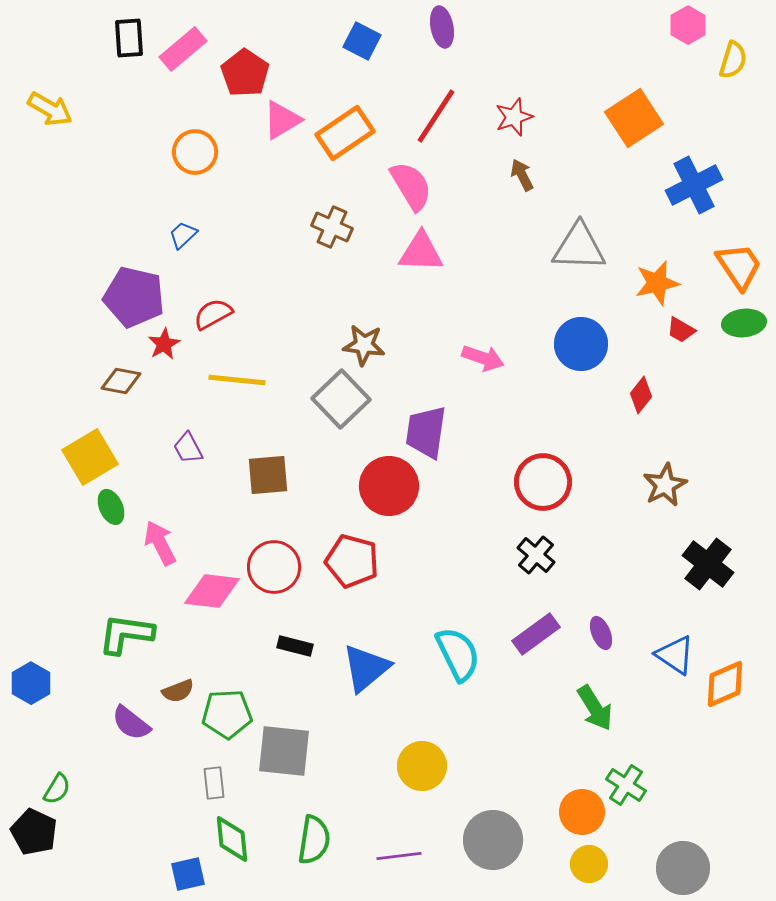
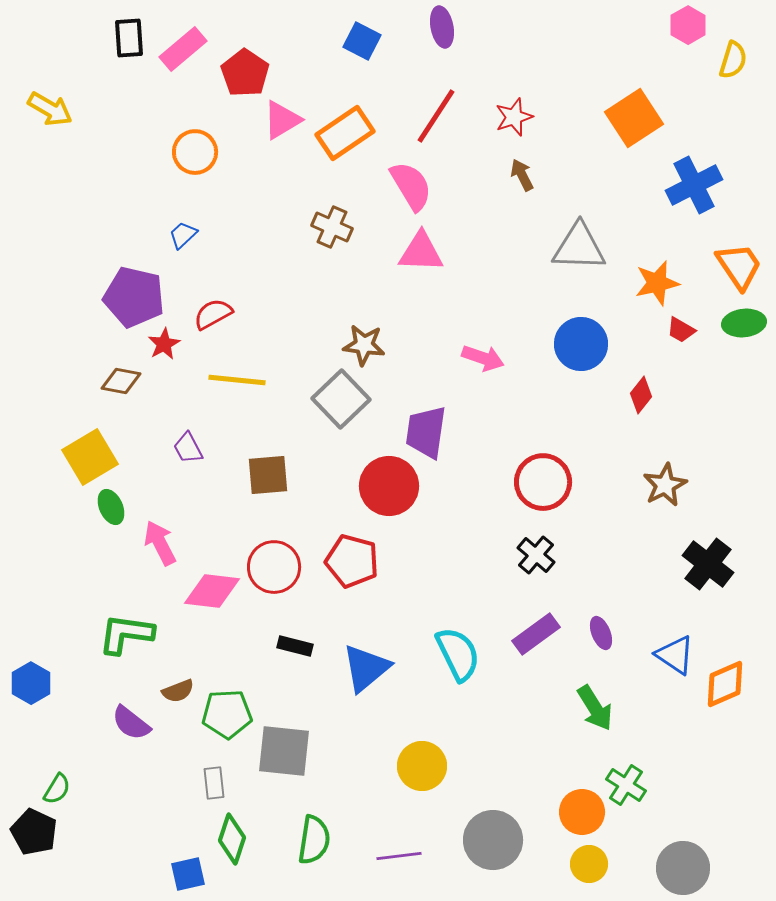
green diamond at (232, 839): rotated 24 degrees clockwise
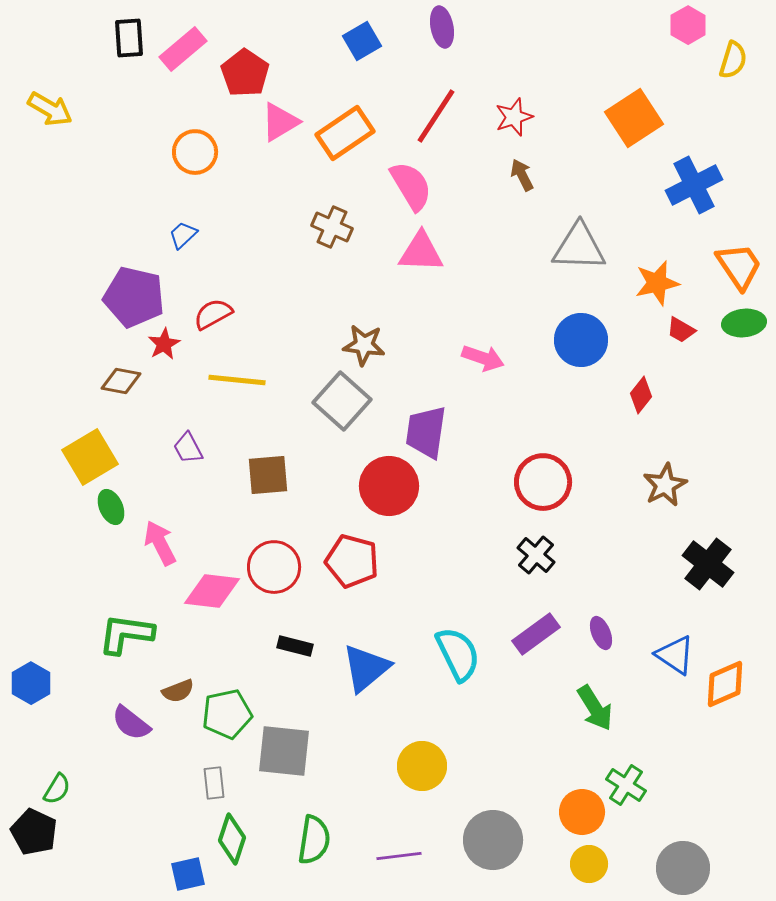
blue square at (362, 41): rotated 33 degrees clockwise
pink triangle at (282, 120): moved 2 px left, 2 px down
blue circle at (581, 344): moved 4 px up
gray square at (341, 399): moved 1 px right, 2 px down; rotated 4 degrees counterclockwise
green pentagon at (227, 714): rotated 9 degrees counterclockwise
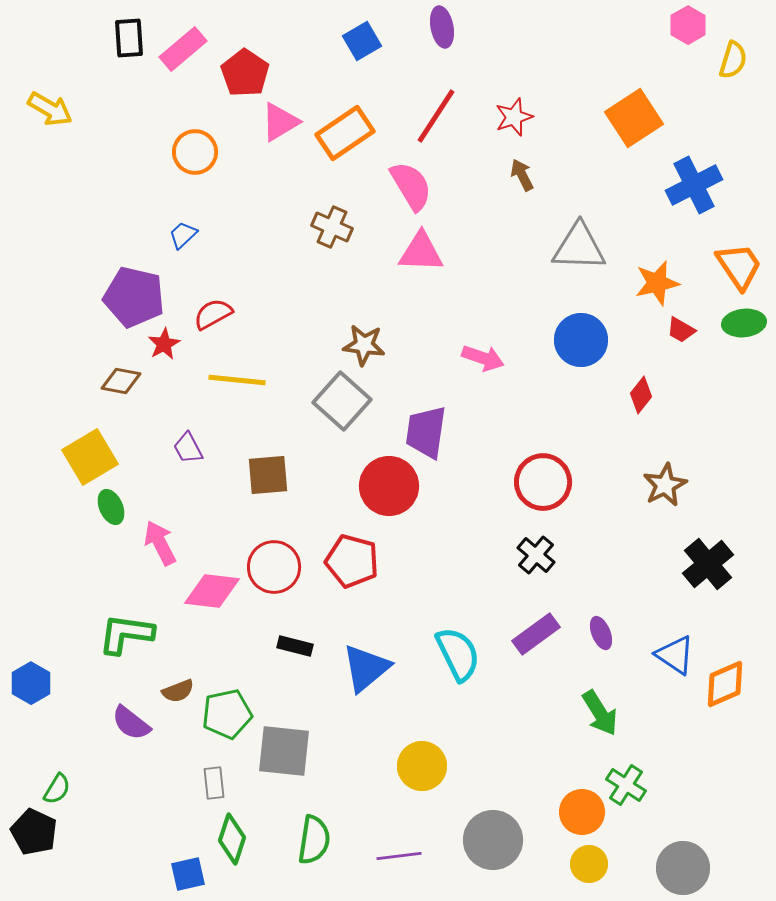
black cross at (708, 564): rotated 12 degrees clockwise
green arrow at (595, 708): moved 5 px right, 5 px down
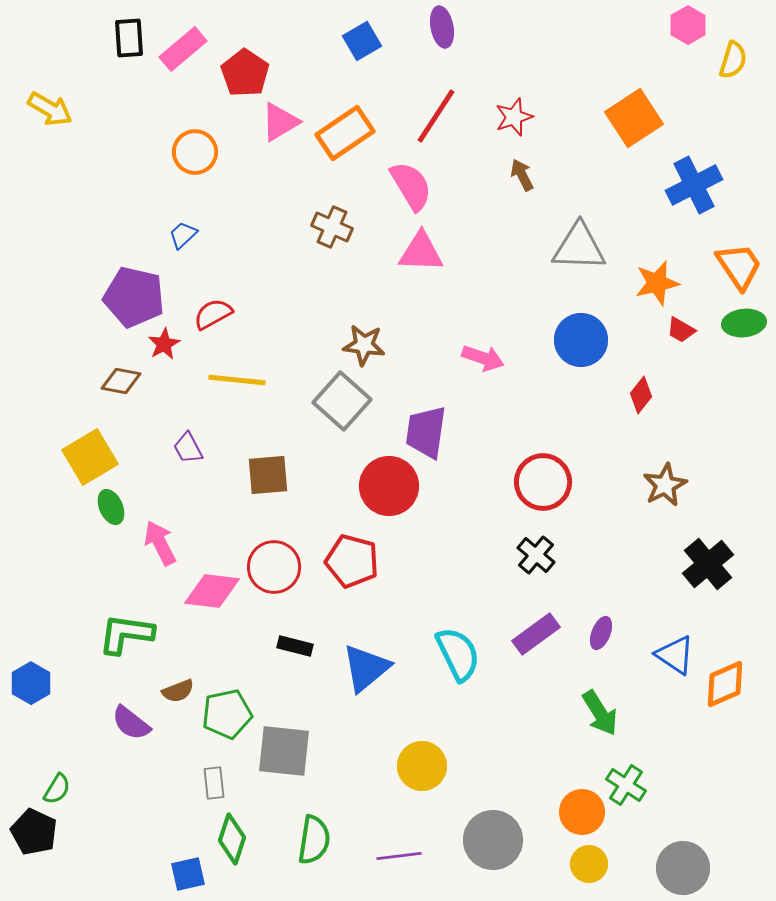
purple ellipse at (601, 633): rotated 44 degrees clockwise
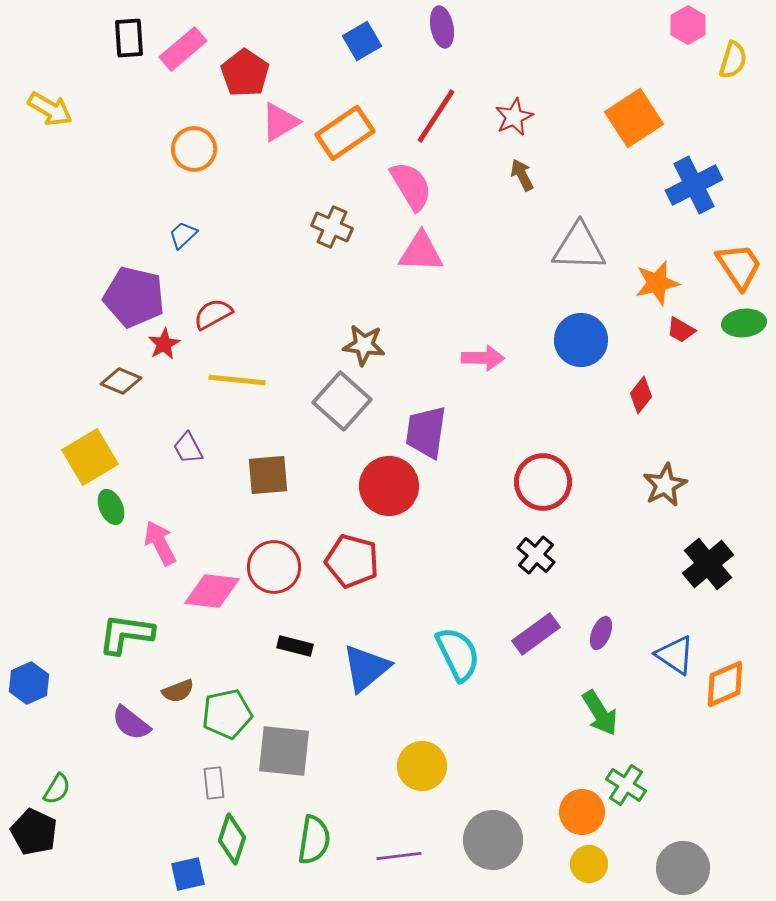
red star at (514, 117): rotated 6 degrees counterclockwise
orange circle at (195, 152): moved 1 px left, 3 px up
pink arrow at (483, 358): rotated 18 degrees counterclockwise
brown diamond at (121, 381): rotated 12 degrees clockwise
blue hexagon at (31, 683): moved 2 px left; rotated 6 degrees clockwise
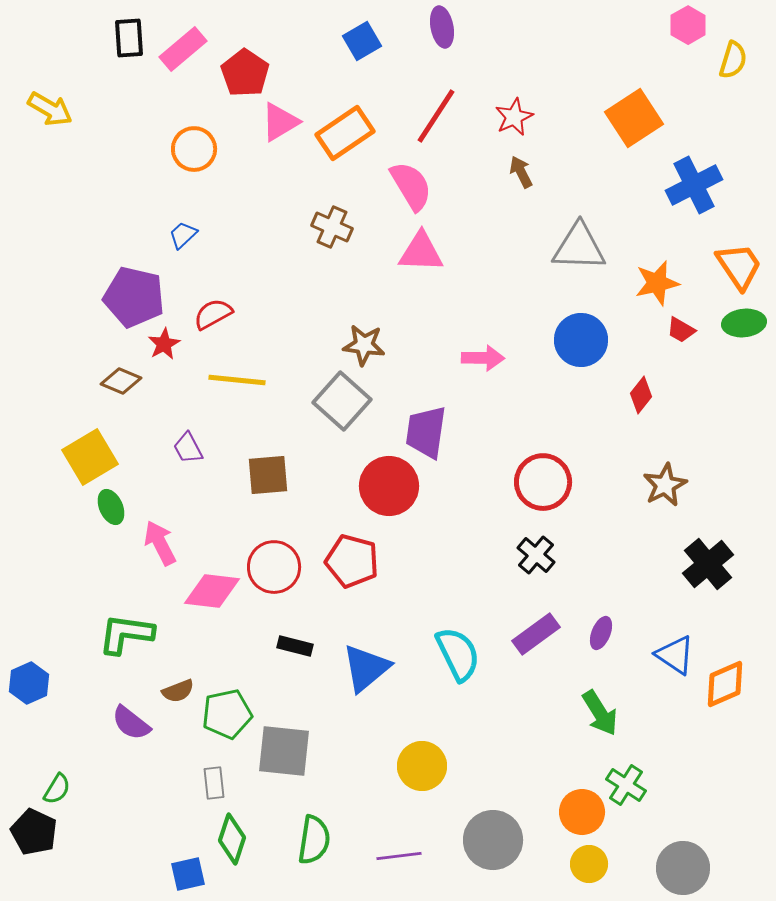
brown arrow at (522, 175): moved 1 px left, 3 px up
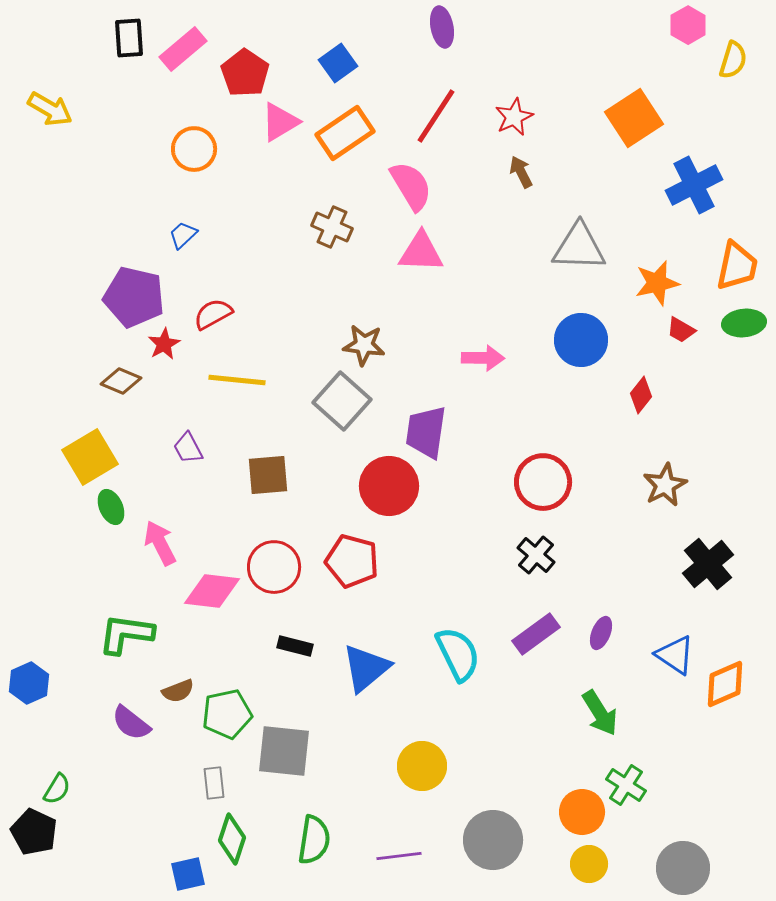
blue square at (362, 41): moved 24 px left, 22 px down; rotated 6 degrees counterclockwise
orange trapezoid at (739, 266): moved 2 px left; rotated 46 degrees clockwise
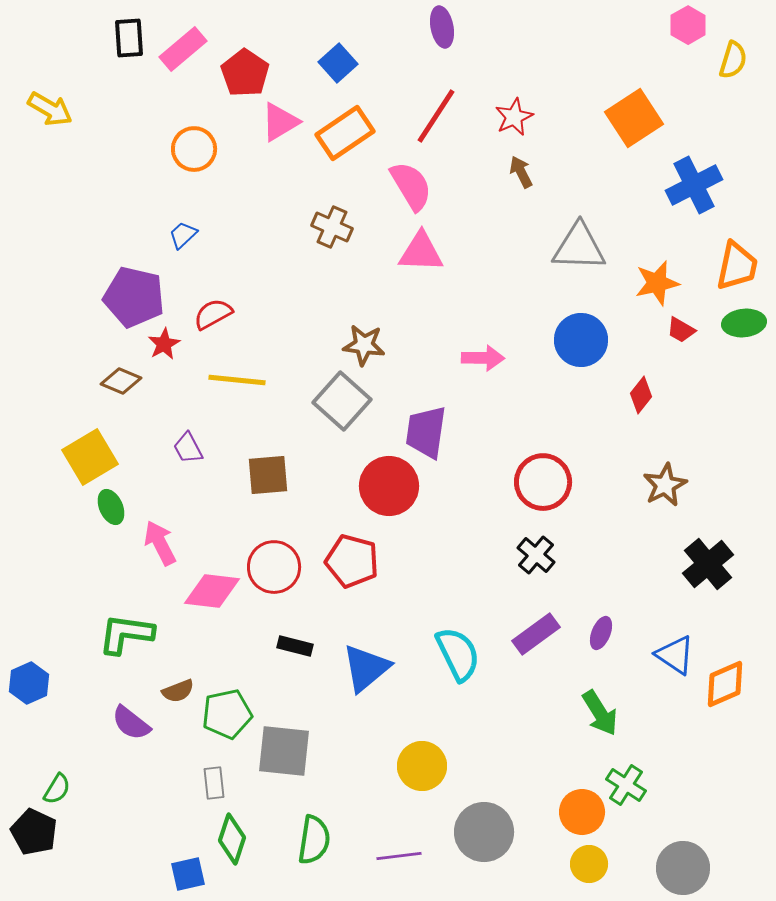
blue square at (338, 63): rotated 6 degrees counterclockwise
gray circle at (493, 840): moved 9 px left, 8 px up
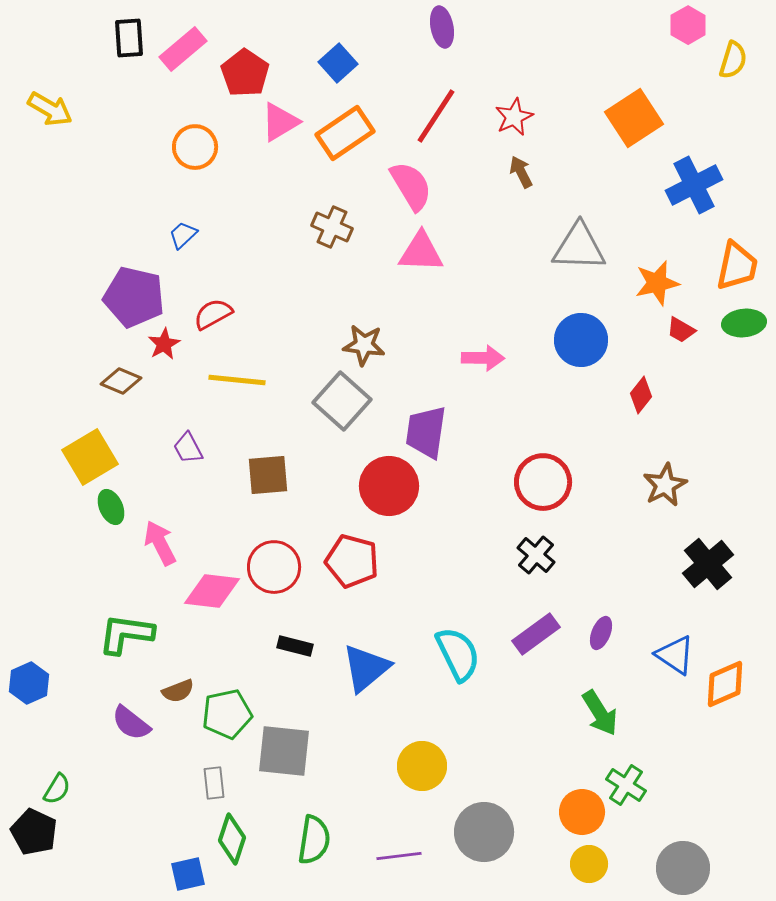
orange circle at (194, 149): moved 1 px right, 2 px up
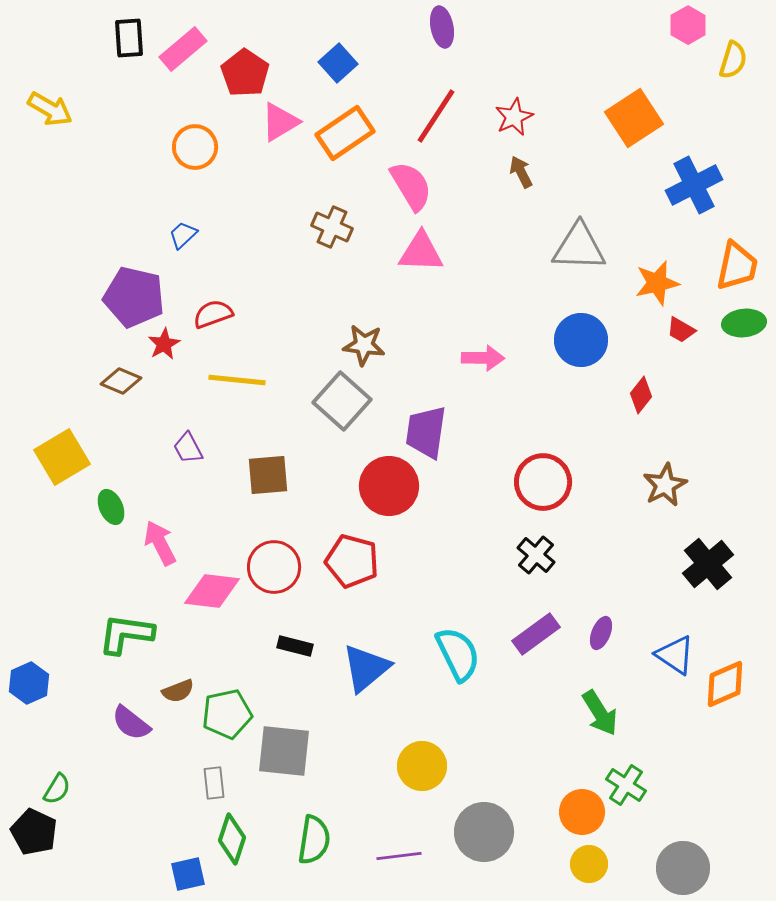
red semicircle at (213, 314): rotated 9 degrees clockwise
yellow square at (90, 457): moved 28 px left
